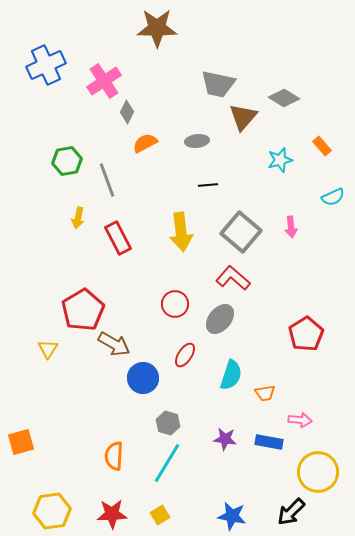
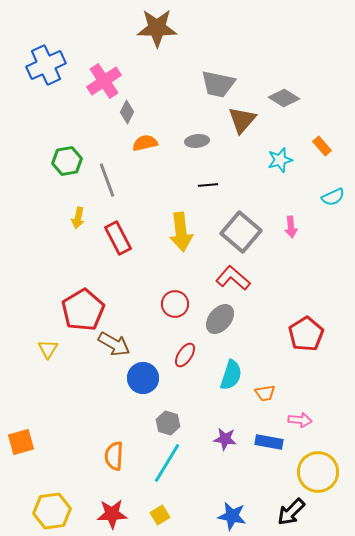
brown triangle at (243, 117): moved 1 px left, 3 px down
orange semicircle at (145, 143): rotated 15 degrees clockwise
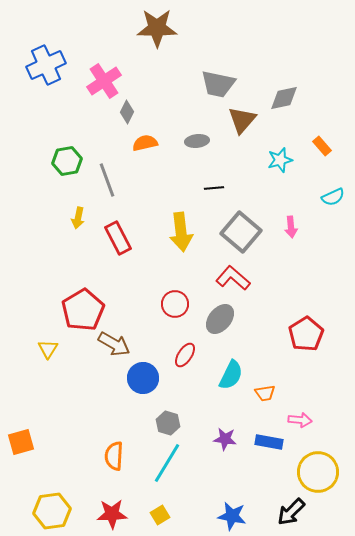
gray diamond at (284, 98): rotated 44 degrees counterclockwise
black line at (208, 185): moved 6 px right, 3 px down
cyan semicircle at (231, 375): rotated 8 degrees clockwise
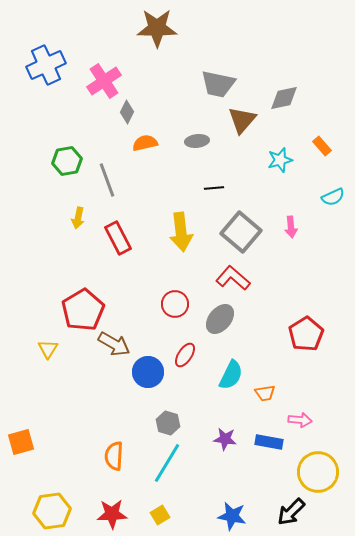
blue circle at (143, 378): moved 5 px right, 6 px up
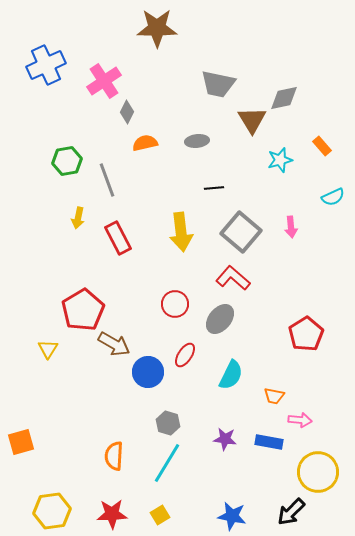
brown triangle at (242, 120): moved 10 px right; rotated 12 degrees counterclockwise
orange trapezoid at (265, 393): moved 9 px right, 3 px down; rotated 20 degrees clockwise
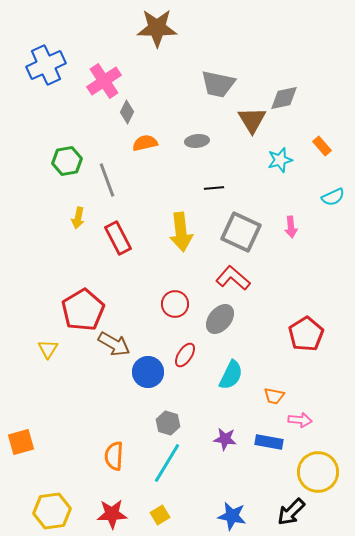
gray square at (241, 232): rotated 15 degrees counterclockwise
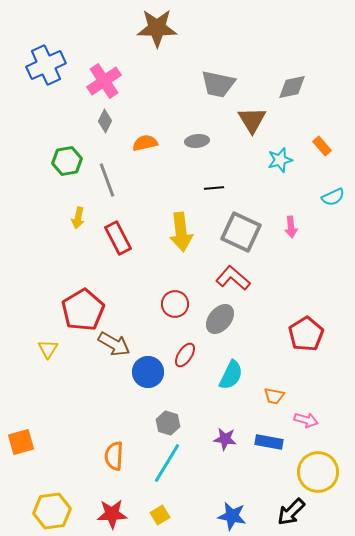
gray diamond at (284, 98): moved 8 px right, 11 px up
gray diamond at (127, 112): moved 22 px left, 9 px down
pink arrow at (300, 420): moved 6 px right; rotated 10 degrees clockwise
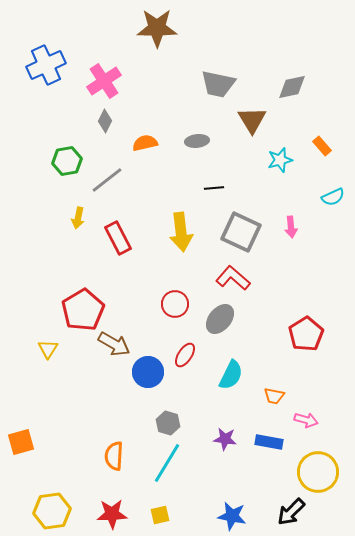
gray line at (107, 180): rotated 72 degrees clockwise
yellow square at (160, 515): rotated 18 degrees clockwise
